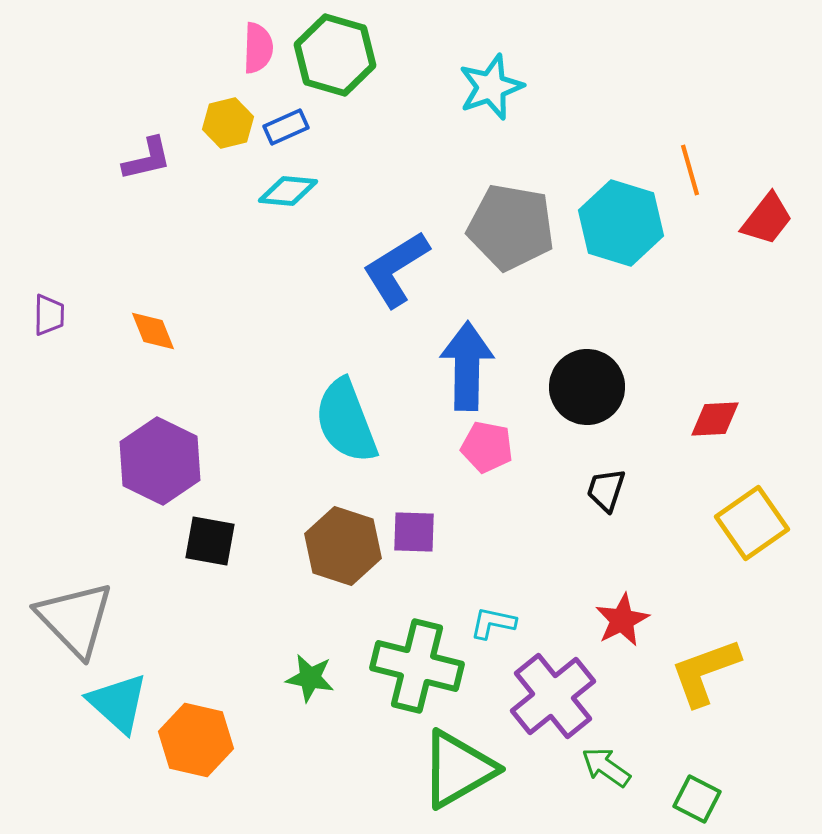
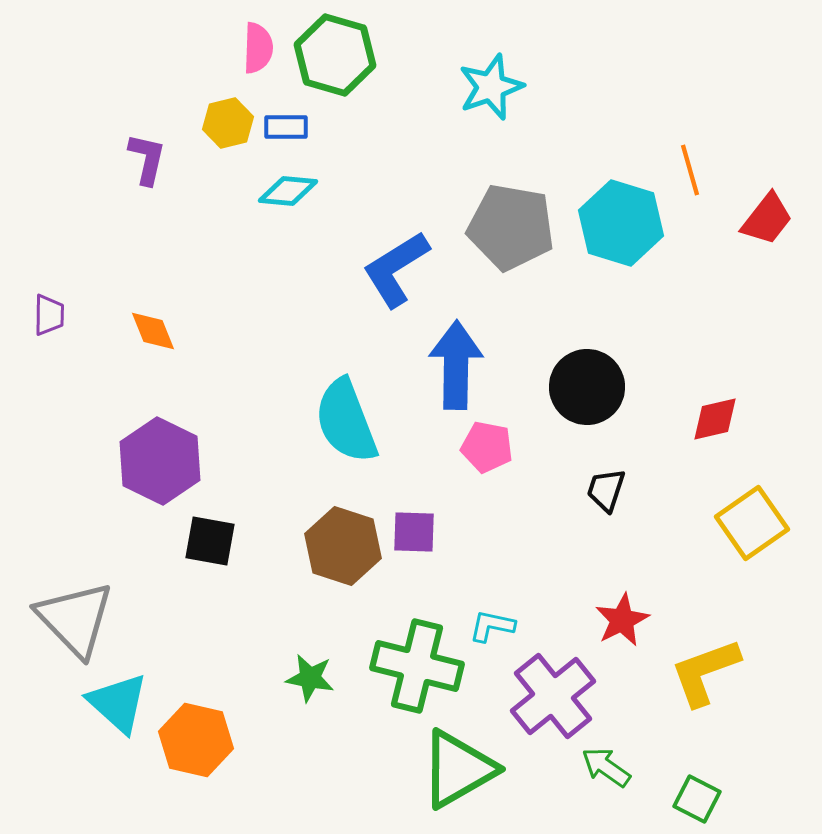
blue rectangle: rotated 24 degrees clockwise
purple L-shape: rotated 64 degrees counterclockwise
blue arrow: moved 11 px left, 1 px up
red diamond: rotated 10 degrees counterclockwise
cyan L-shape: moved 1 px left, 3 px down
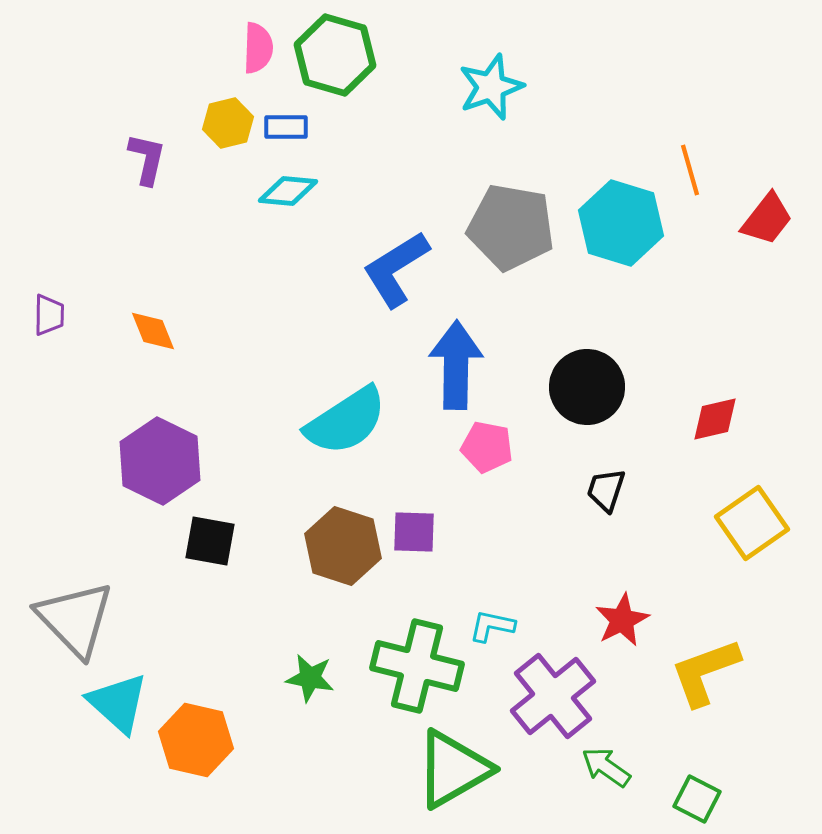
cyan semicircle: rotated 102 degrees counterclockwise
green triangle: moved 5 px left
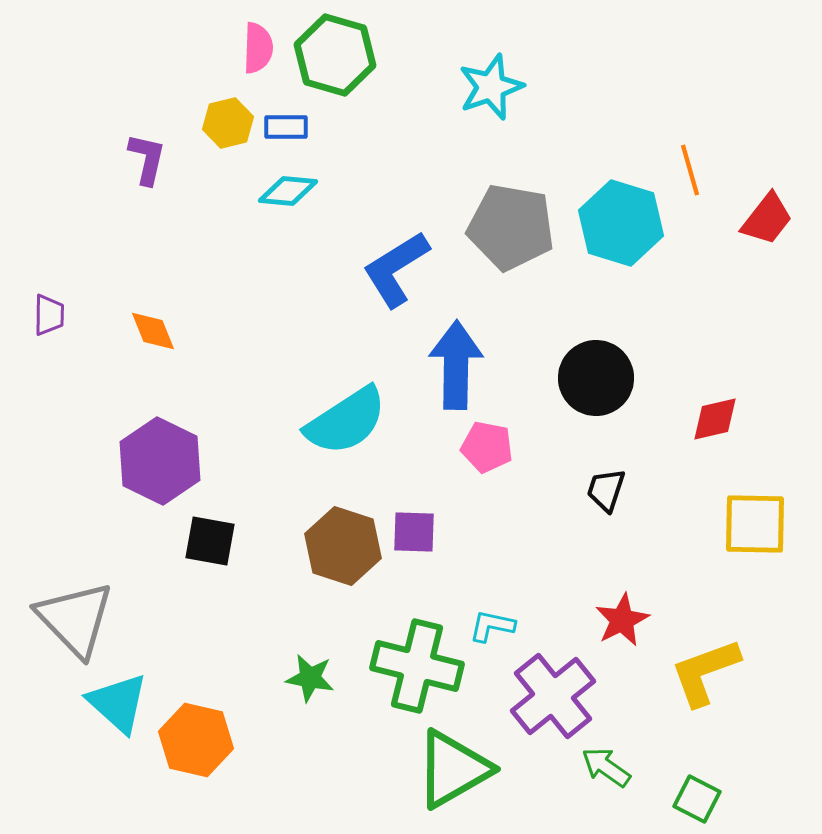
black circle: moved 9 px right, 9 px up
yellow square: moved 3 px right, 1 px down; rotated 36 degrees clockwise
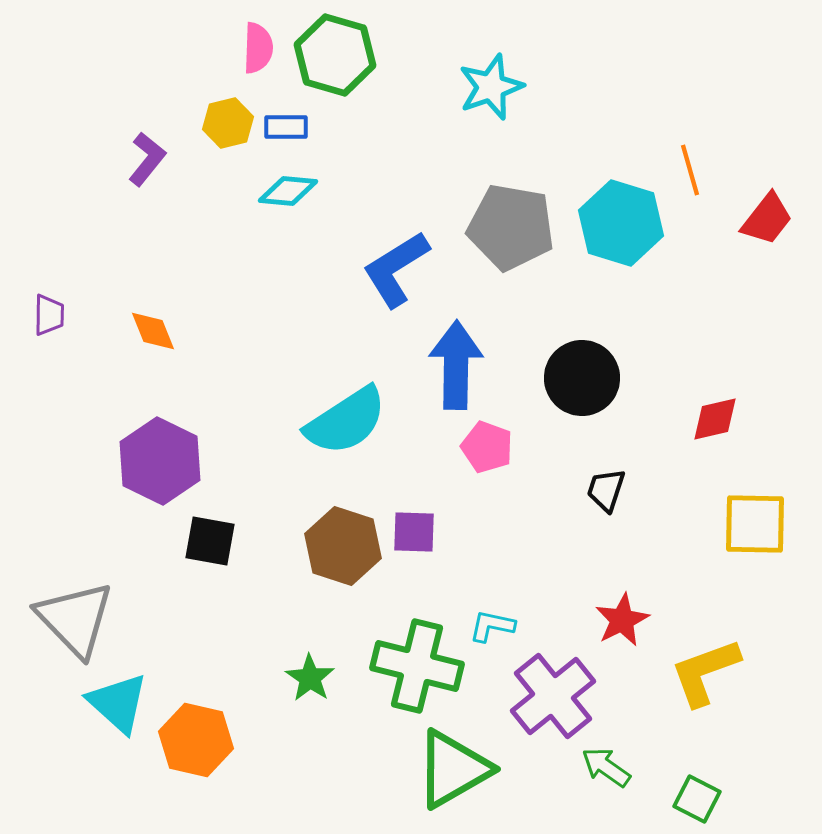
purple L-shape: rotated 26 degrees clockwise
black circle: moved 14 px left
pink pentagon: rotated 9 degrees clockwise
green star: rotated 24 degrees clockwise
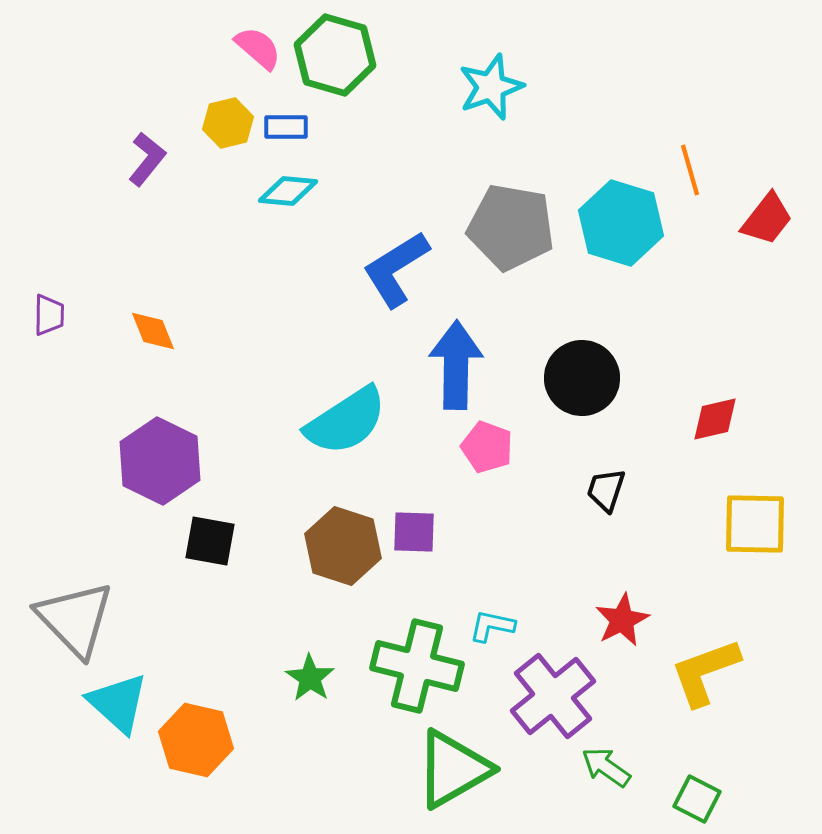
pink semicircle: rotated 51 degrees counterclockwise
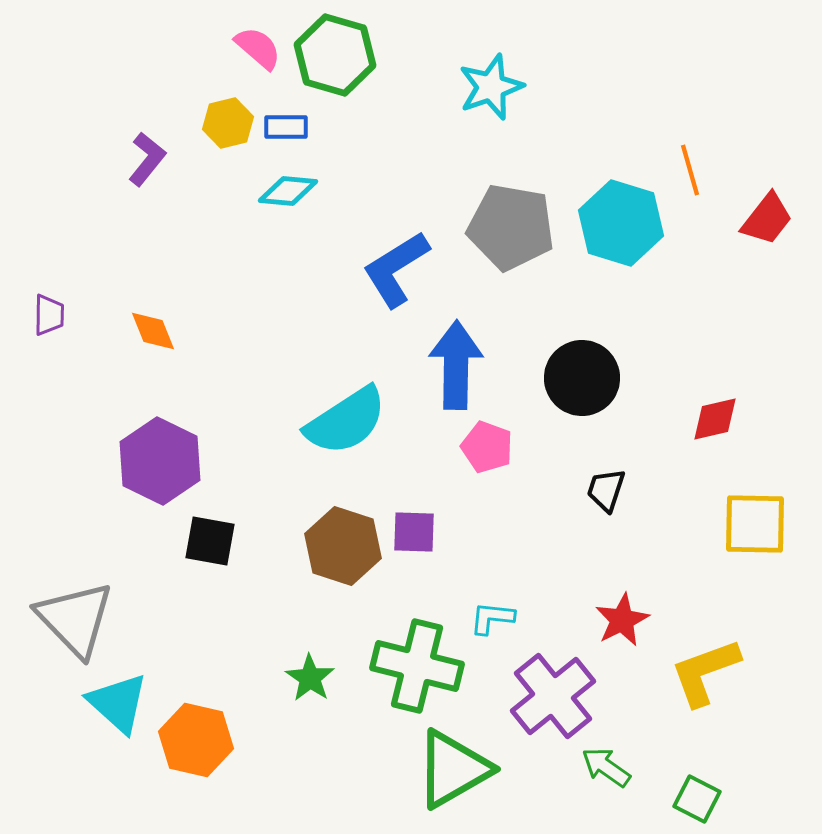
cyan L-shape: moved 8 px up; rotated 6 degrees counterclockwise
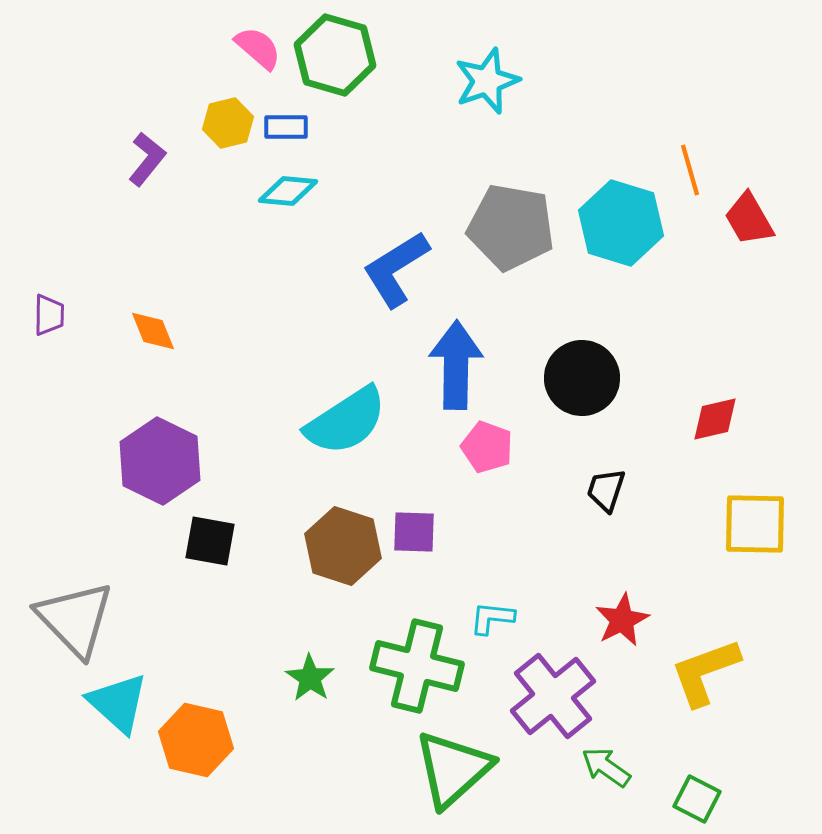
cyan star: moved 4 px left, 6 px up
red trapezoid: moved 18 px left; rotated 112 degrees clockwise
green triangle: rotated 12 degrees counterclockwise
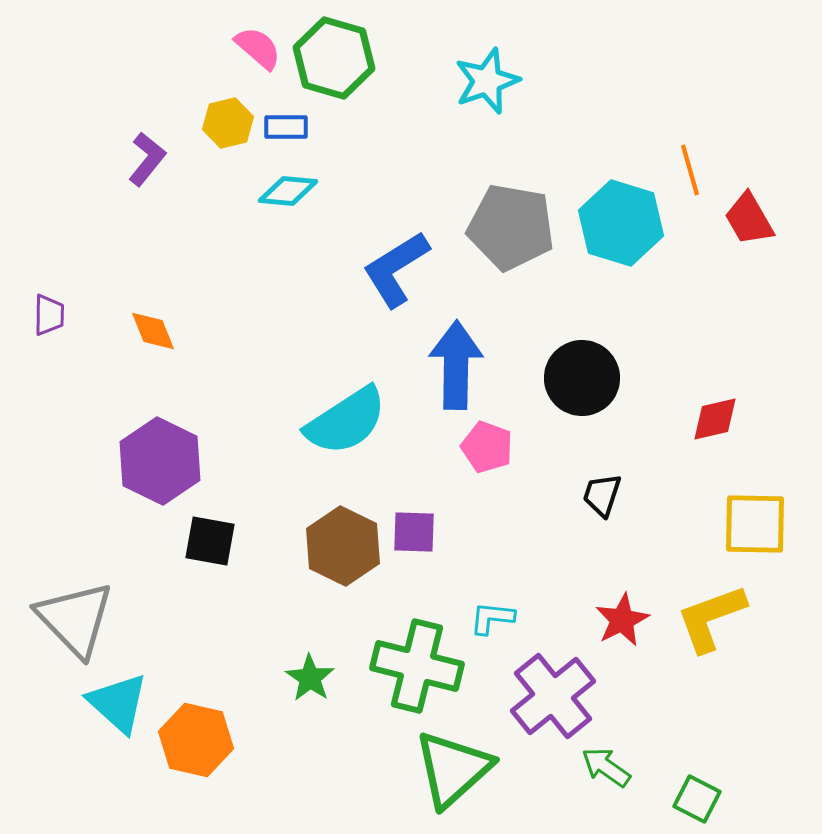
green hexagon: moved 1 px left, 3 px down
black trapezoid: moved 4 px left, 5 px down
brown hexagon: rotated 8 degrees clockwise
yellow L-shape: moved 6 px right, 54 px up
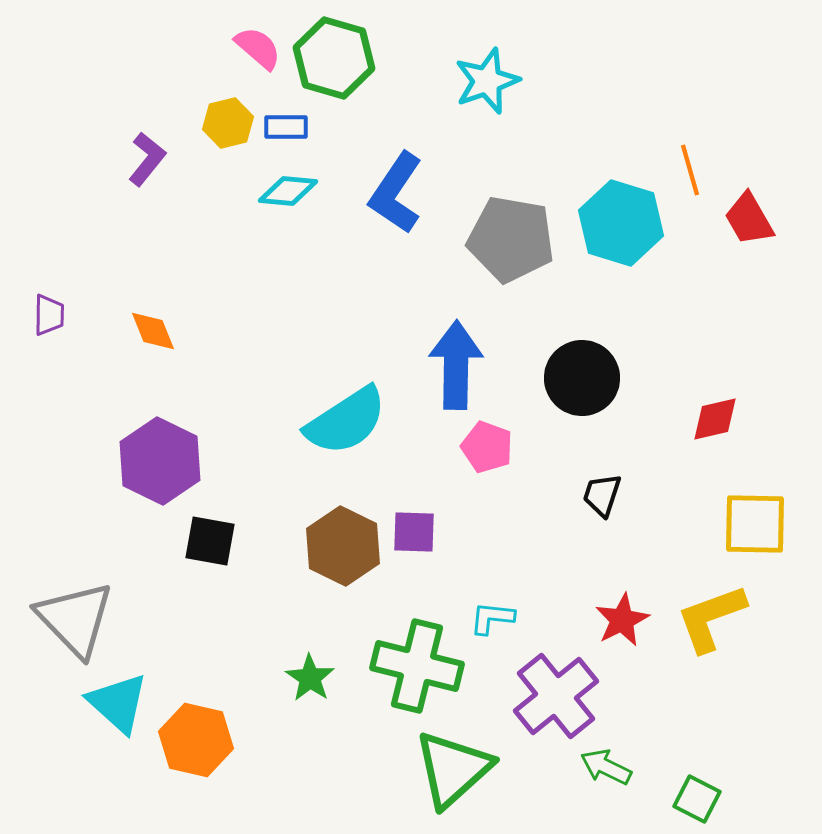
gray pentagon: moved 12 px down
blue L-shape: moved 76 px up; rotated 24 degrees counterclockwise
purple cross: moved 3 px right
green arrow: rotated 9 degrees counterclockwise
